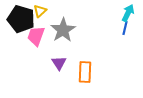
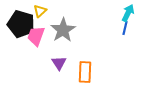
black pentagon: moved 5 px down
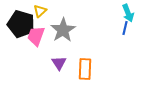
cyan arrow: rotated 132 degrees clockwise
orange rectangle: moved 3 px up
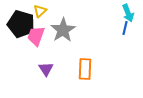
purple triangle: moved 13 px left, 6 px down
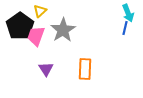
black pentagon: moved 1 px left, 2 px down; rotated 20 degrees clockwise
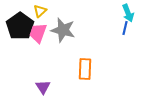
gray star: rotated 25 degrees counterclockwise
pink trapezoid: moved 2 px right, 3 px up
purple triangle: moved 3 px left, 18 px down
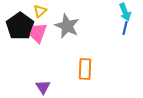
cyan arrow: moved 3 px left, 1 px up
gray star: moved 4 px right, 4 px up; rotated 10 degrees clockwise
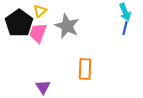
black pentagon: moved 1 px left, 3 px up
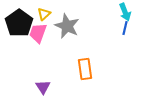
yellow triangle: moved 4 px right, 3 px down
orange rectangle: rotated 10 degrees counterclockwise
